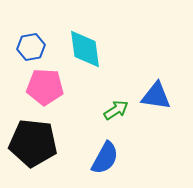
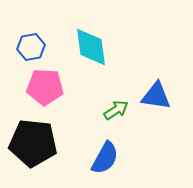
cyan diamond: moved 6 px right, 2 px up
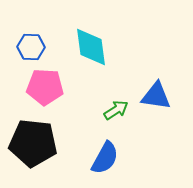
blue hexagon: rotated 12 degrees clockwise
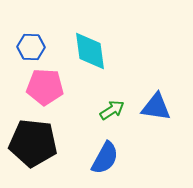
cyan diamond: moved 1 px left, 4 px down
blue triangle: moved 11 px down
green arrow: moved 4 px left
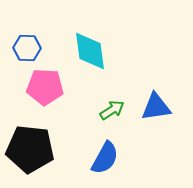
blue hexagon: moved 4 px left, 1 px down
blue triangle: rotated 16 degrees counterclockwise
black pentagon: moved 3 px left, 6 px down
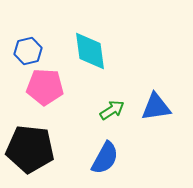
blue hexagon: moved 1 px right, 3 px down; rotated 16 degrees counterclockwise
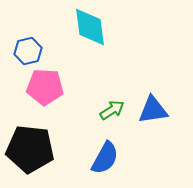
cyan diamond: moved 24 px up
blue triangle: moved 3 px left, 3 px down
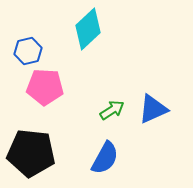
cyan diamond: moved 2 px left, 2 px down; rotated 54 degrees clockwise
blue triangle: moved 1 px up; rotated 16 degrees counterclockwise
black pentagon: moved 1 px right, 4 px down
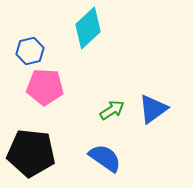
cyan diamond: moved 1 px up
blue hexagon: moved 2 px right
blue triangle: rotated 12 degrees counterclockwise
blue semicircle: rotated 84 degrees counterclockwise
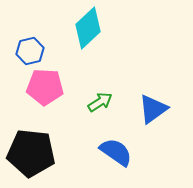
green arrow: moved 12 px left, 8 px up
blue semicircle: moved 11 px right, 6 px up
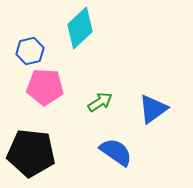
cyan diamond: moved 8 px left
